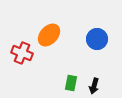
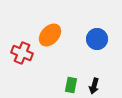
orange ellipse: moved 1 px right
green rectangle: moved 2 px down
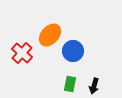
blue circle: moved 24 px left, 12 px down
red cross: rotated 20 degrees clockwise
green rectangle: moved 1 px left, 1 px up
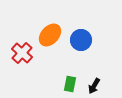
blue circle: moved 8 px right, 11 px up
black arrow: rotated 14 degrees clockwise
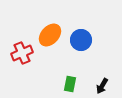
red cross: rotated 25 degrees clockwise
black arrow: moved 8 px right
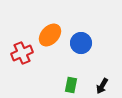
blue circle: moved 3 px down
green rectangle: moved 1 px right, 1 px down
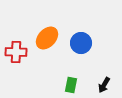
orange ellipse: moved 3 px left, 3 px down
red cross: moved 6 px left, 1 px up; rotated 25 degrees clockwise
black arrow: moved 2 px right, 1 px up
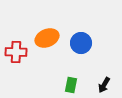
orange ellipse: rotated 25 degrees clockwise
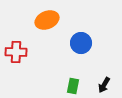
orange ellipse: moved 18 px up
green rectangle: moved 2 px right, 1 px down
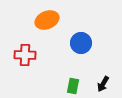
red cross: moved 9 px right, 3 px down
black arrow: moved 1 px left, 1 px up
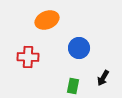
blue circle: moved 2 px left, 5 px down
red cross: moved 3 px right, 2 px down
black arrow: moved 6 px up
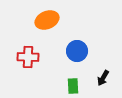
blue circle: moved 2 px left, 3 px down
green rectangle: rotated 14 degrees counterclockwise
